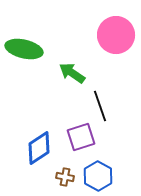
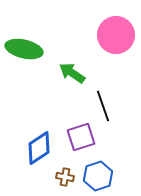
black line: moved 3 px right
blue hexagon: rotated 12 degrees clockwise
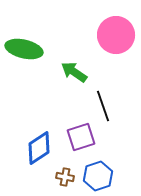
green arrow: moved 2 px right, 1 px up
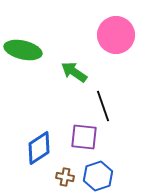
green ellipse: moved 1 px left, 1 px down
purple square: moved 3 px right; rotated 24 degrees clockwise
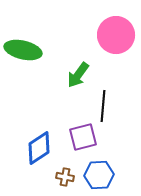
green arrow: moved 4 px right, 3 px down; rotated 88 degrees counterclockwise
black line: rotated 24 degrees clockwise
purple square: moved 1 px left; rotated 20 degrees counterclockwise
blue hexagon: moved 1 px right, 1 px up; rotated 16 degrees clockwise
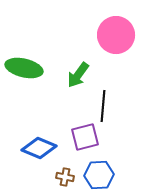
green ellipse: moved 1 px right, 18 px down
purple square: moved 2 px right
blue diamond: rotated 56 degrees clockwise
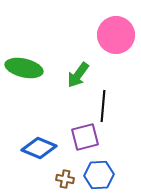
brown cross: moved 2 px down
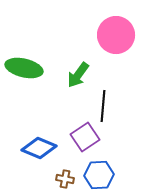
purple square: rotated 20 degrees counterclockwise
